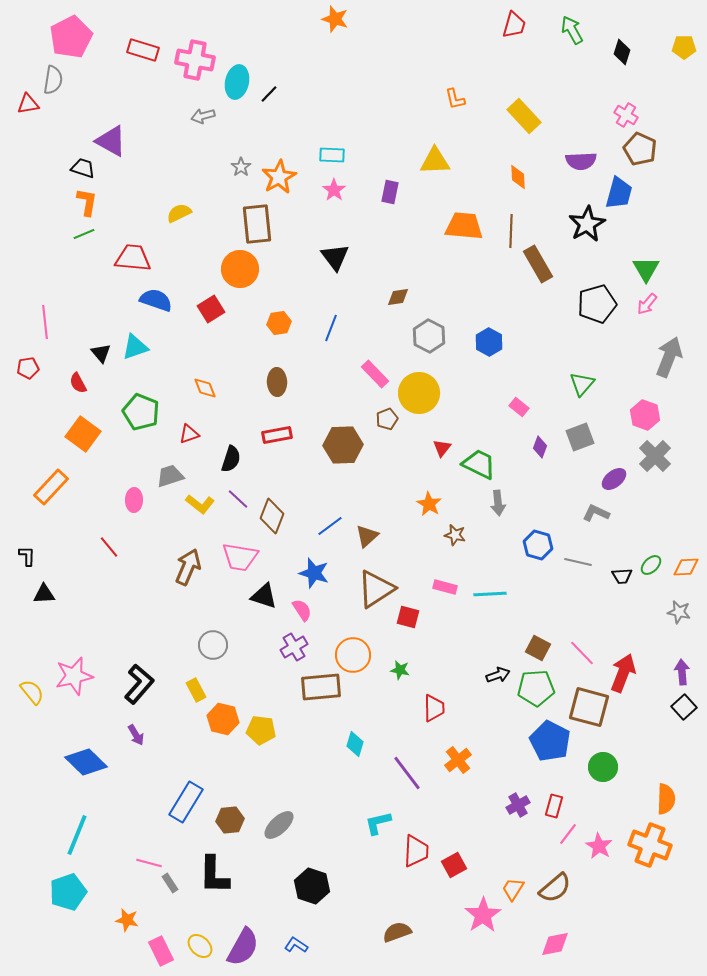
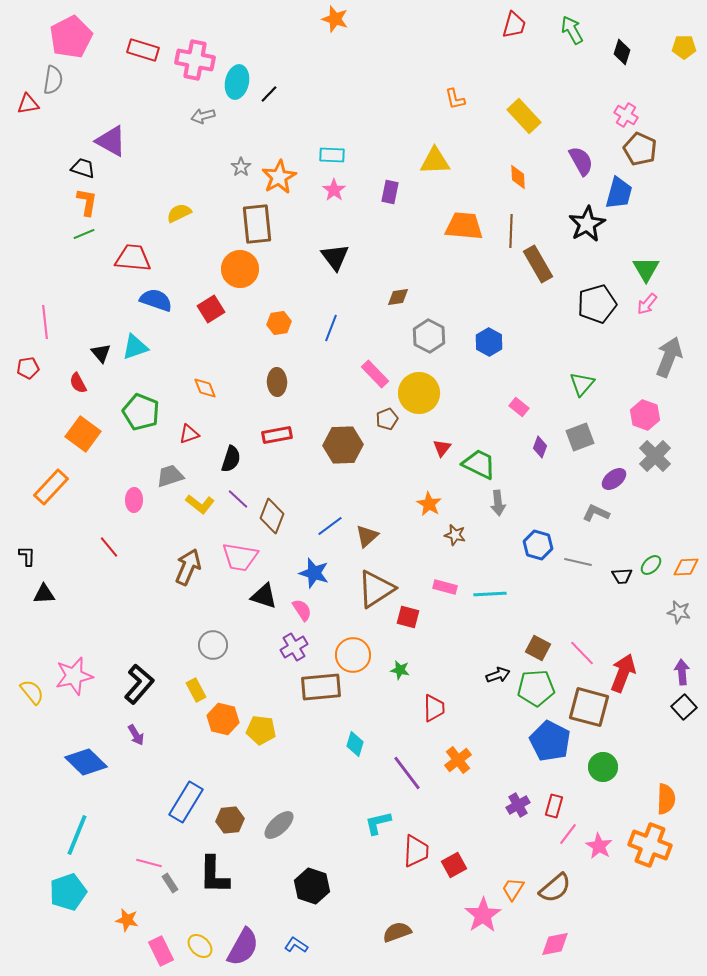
purple semicircle at (581, 161): rotated 116 degrees counterclockwise
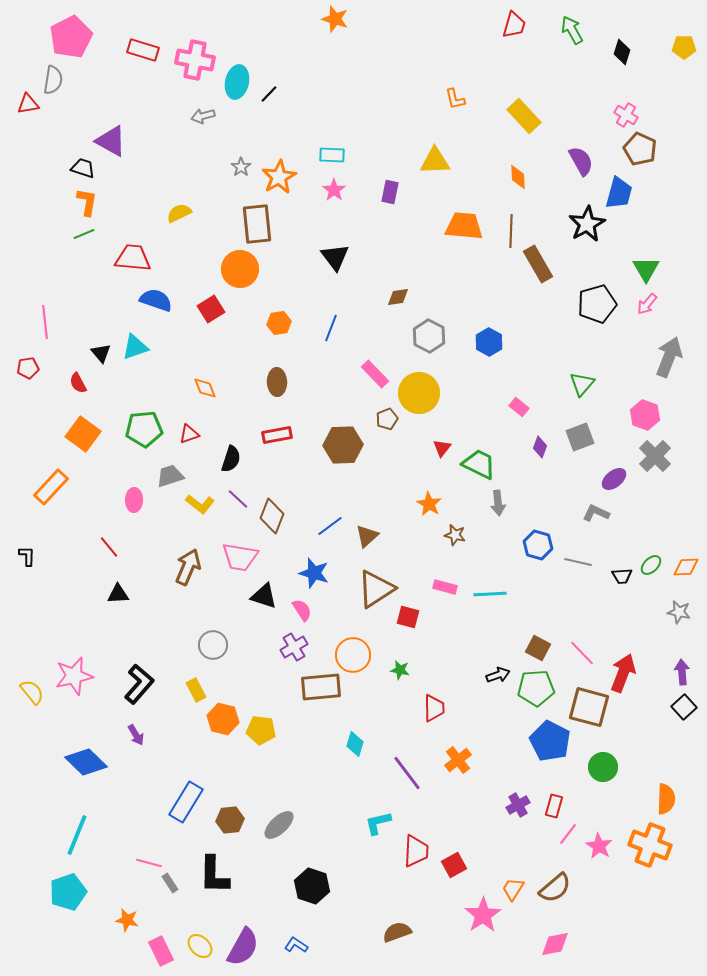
green pentagon at (141, 412): moved 3 px right, 17 px down; rotated 27 degrees counterclockwise
black triangle at (44, 594): moved 74 px right
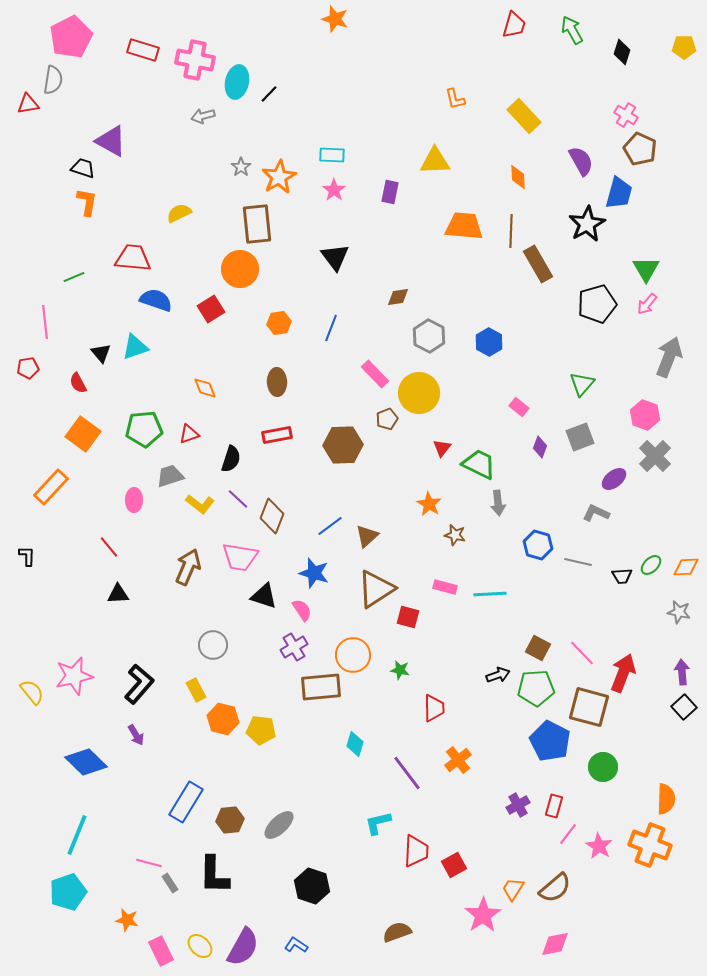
green line at (84, 234): moved 10 px left, 43 px down
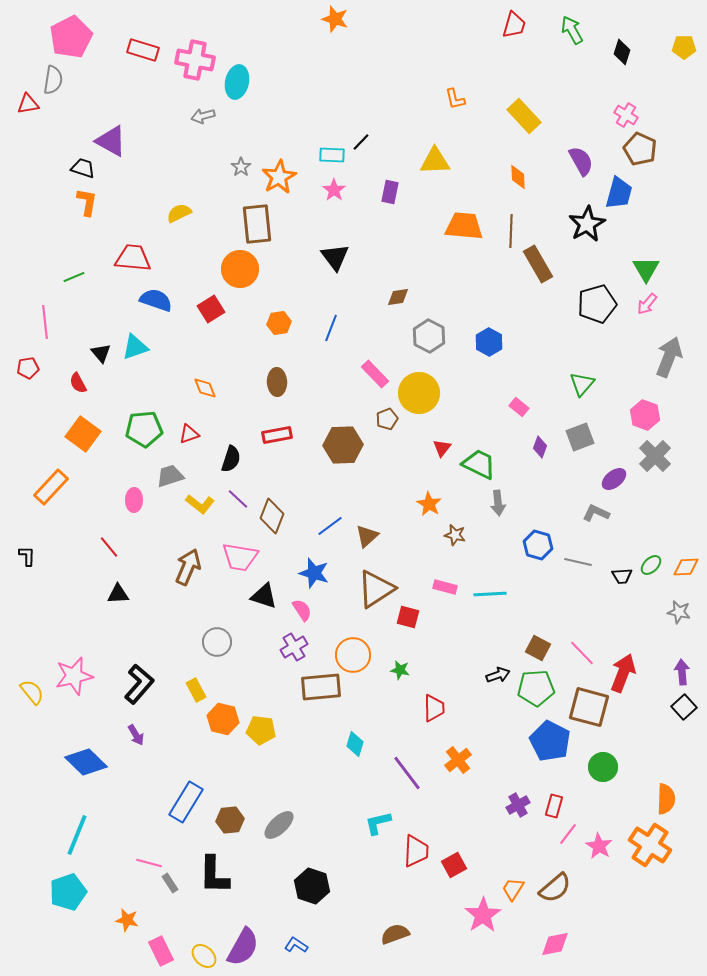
black line at (269, 94): moved 92 px right, 48 px down
gray circle at (213, 645): moved 4 px right, 3 px up
orange cross at (650, 845): rotated 12 degrees clockwise
brown semicircle at (397, 932): moved 2 px left, 2 px down
yellow ellipse at (200, 946): moved 4 px right, 10 px down
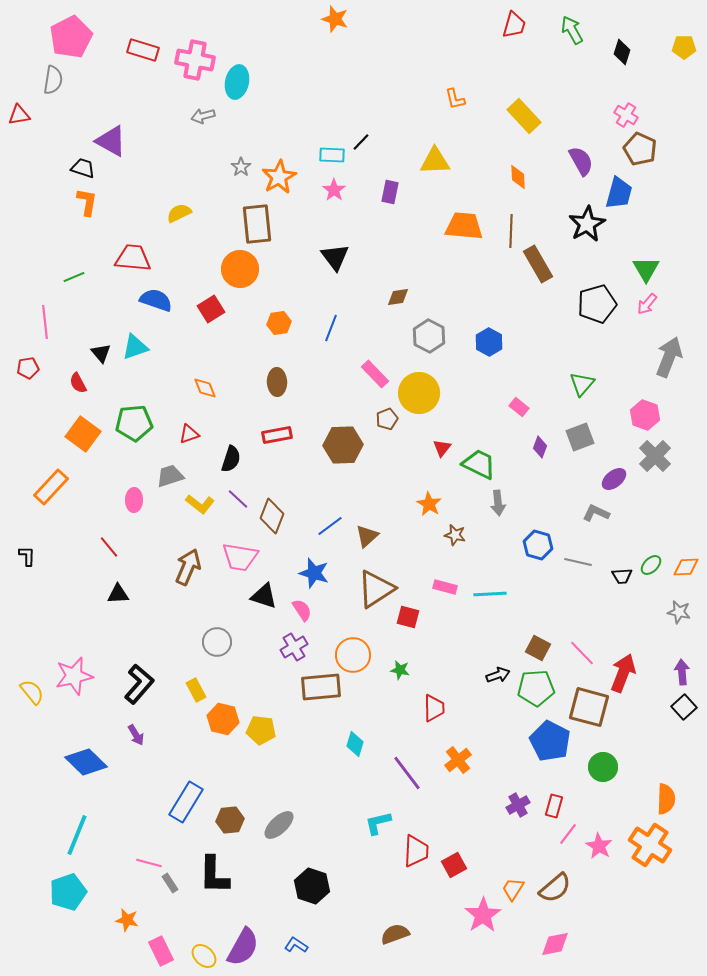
red triangle at (28, 104): moved 9 px left, 11 px down
green pentagon at (144, 429): moved 10 px left, 6 px up
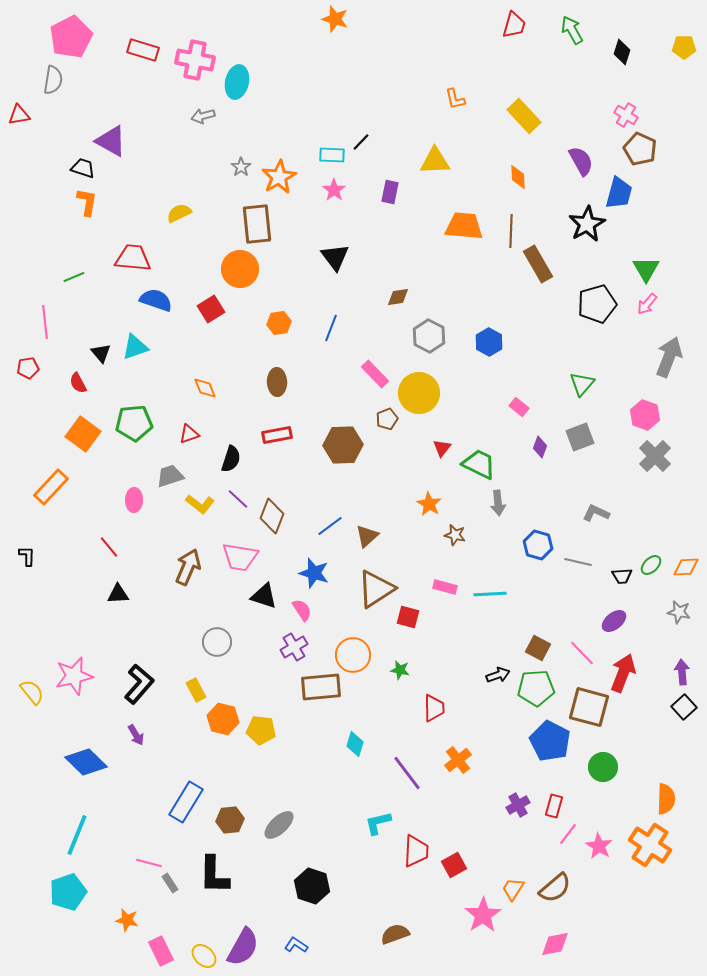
purple ellipse at (614, 479): moved 142 px down
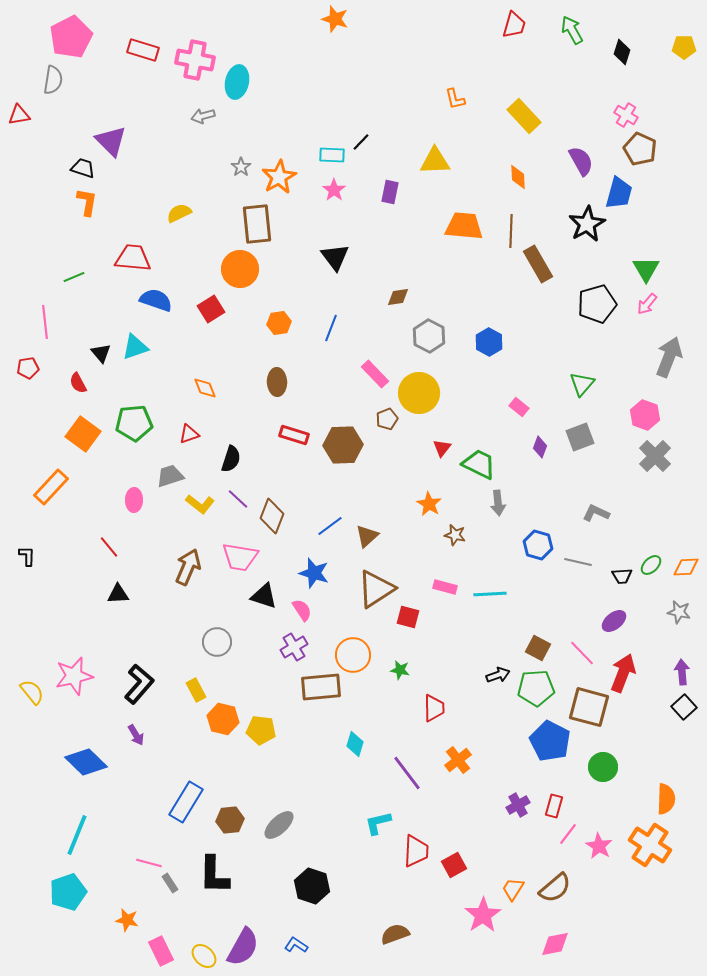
purple triangle at (111, 141): rotated 16 degrees clockwise
red rectangle at (277, 435): moved 17 px right; rotated 28 degrees clockwise
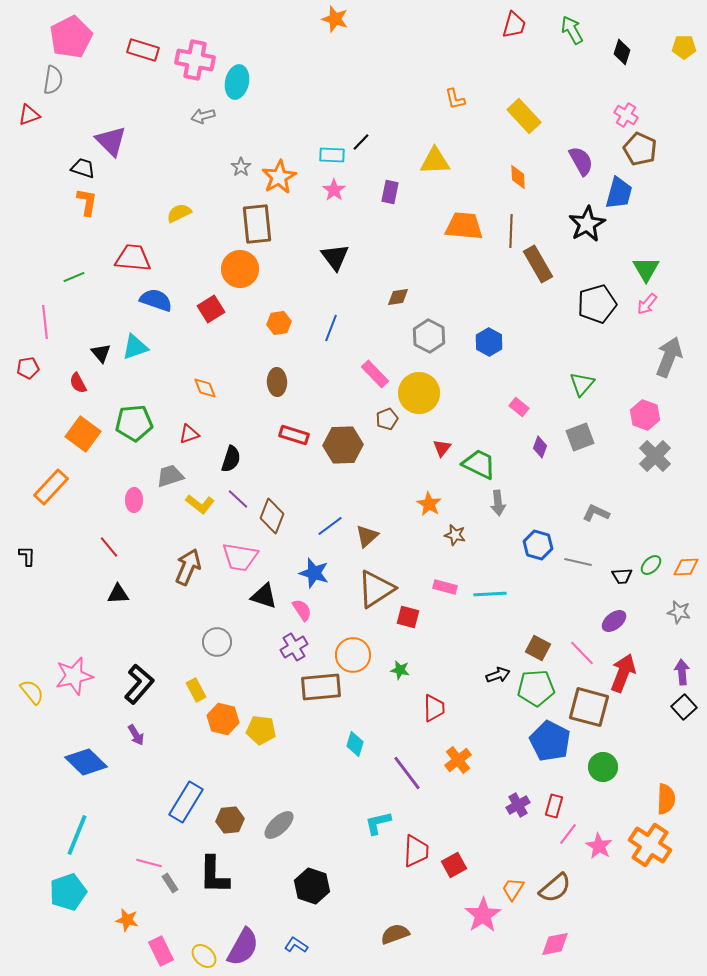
red triangle at (19, 115): moved 10 px right; rotated 10 degrees counterclockwise
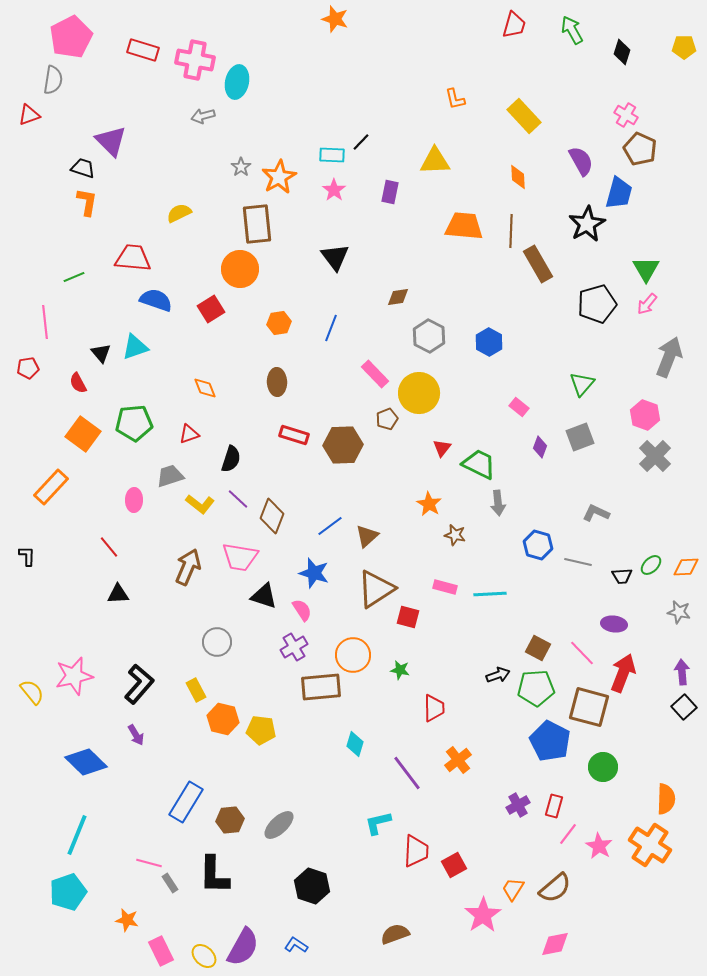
purple ellipse at (614, 621): moved 3 px down; rotated 45 degrees clockwise
